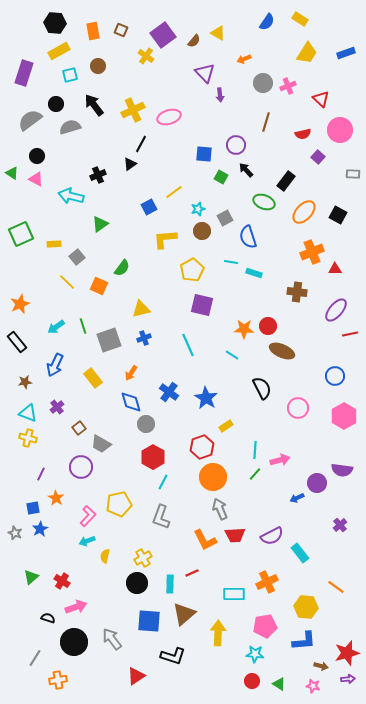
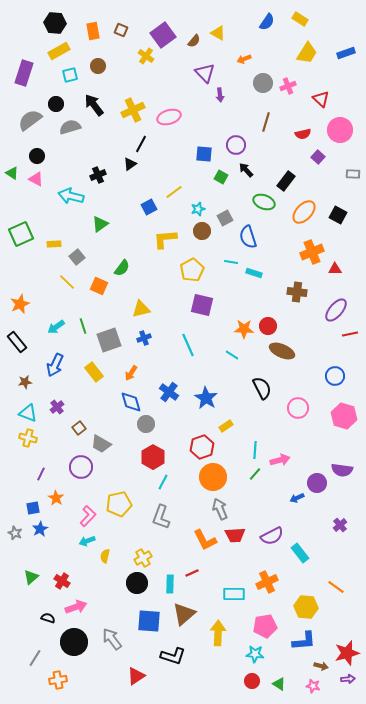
yellow rectangle at (93, 378): moved 1 px right, 6 px up
pink hexagon at (344, 416): rotated 15 degrees counterclockwise
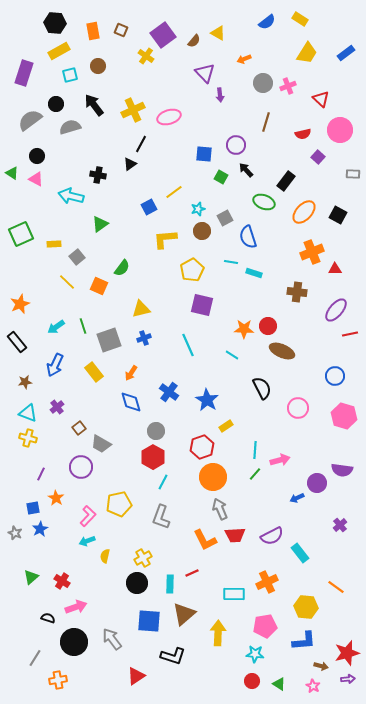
blue semicircle at (267, 22): rotated 18 degrees clockwise
blue rectangle at (346, 53): rotated 18 degrees counterclockwise
black cross at (98, 175): rotated 35 degrees clockwise
blue star at (206, 398): moved 1 px right, 2 px down
gray circle at (146, 424): moved 10 px right, 7 px down
pink star at (313, 686): rotated 16 degrees clockwise
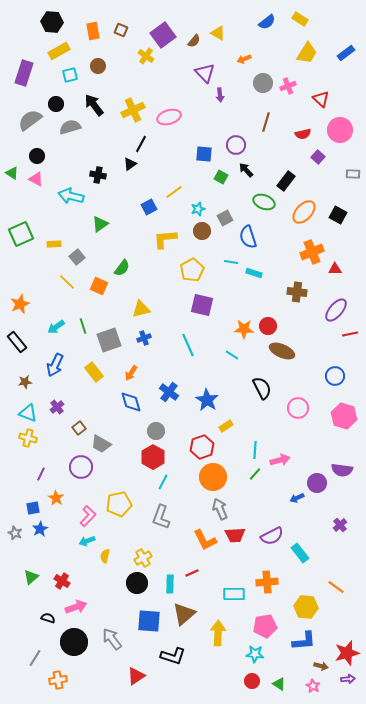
black hexagon at (55, 23): moved 3 px left, 1 px up
orange cross at (267, 582): rotated 20 degrees clockwise
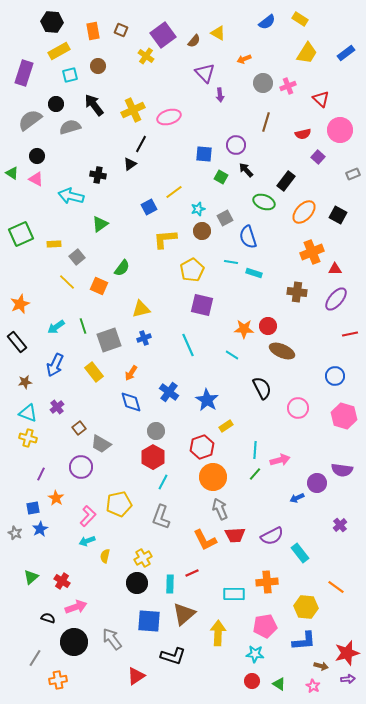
gray rectangle at (353, 174): rotated 24 degrees counterclockwise
purple ellipse at (336, 310): moved 11 px up
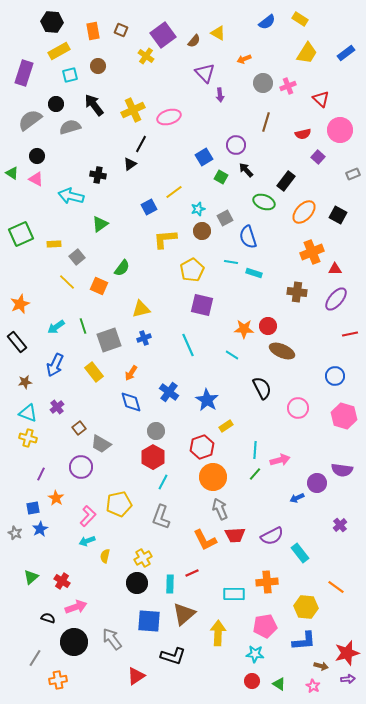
blue square at (204, 154): moved 3 px down; rotated 36 degrees counterclockwise
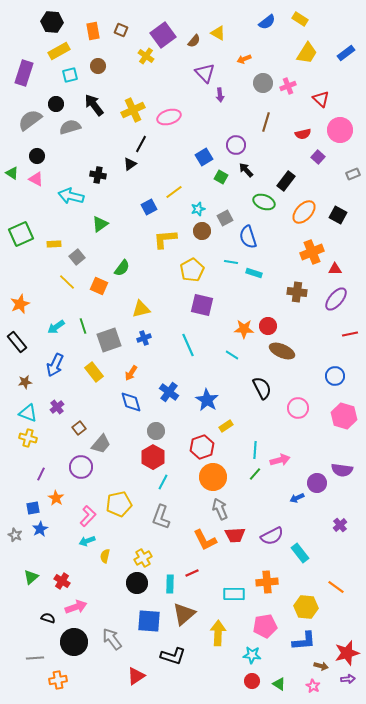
gray trapezoid at (101, 444): rotated 80 degrees counterclockwise
gray star at (15, 533): moved 2 px down
cyan star at (255, 654): moved 3 px left, 1 px down
gray line at (35, 658): rotated 54 degrees clockwise
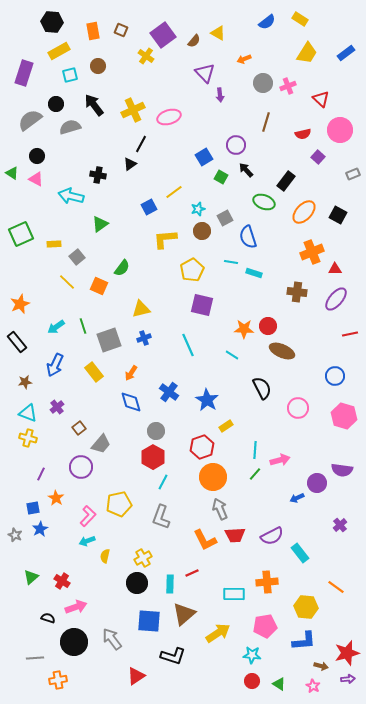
yellow arrow at (218, 633): rotated 55 degrees clockwise
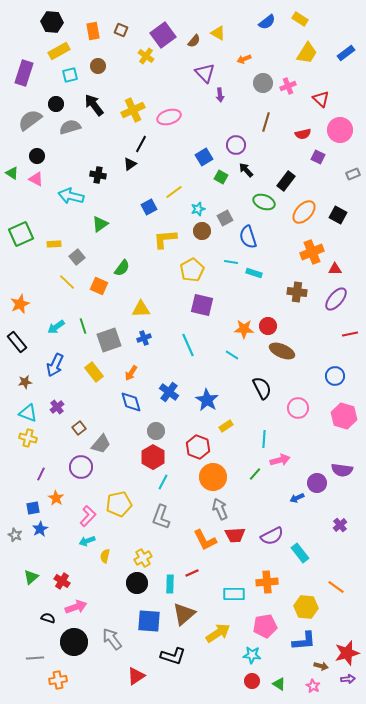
purple square at (318, 157): rotated 16 degrees counterclockwise
yellow triangle at (141, 309): rotated 12 degrees clockwise
red hexagon at (202, 447): moved 4 px left; rotated 20 degrees counterclockwise
cyan line at (255, 450): moved 9 px right, 11 px up
